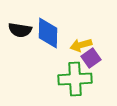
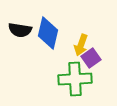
blue diamond: rotated 12 degrees clockwise
yellow arrow: rotated 55 degrees counterclockwise
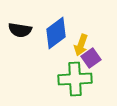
blue diamond: moved 8 px right; rotated 40 degrees clockwise
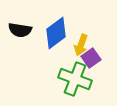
green cross: rotated 24 degrees clockwise
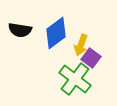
purple square: rotated 18 degrees counterclockwise
green cross: rotated 16 degrees clockwise
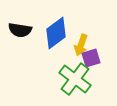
purple square: rotated 36 degrees clockwise
